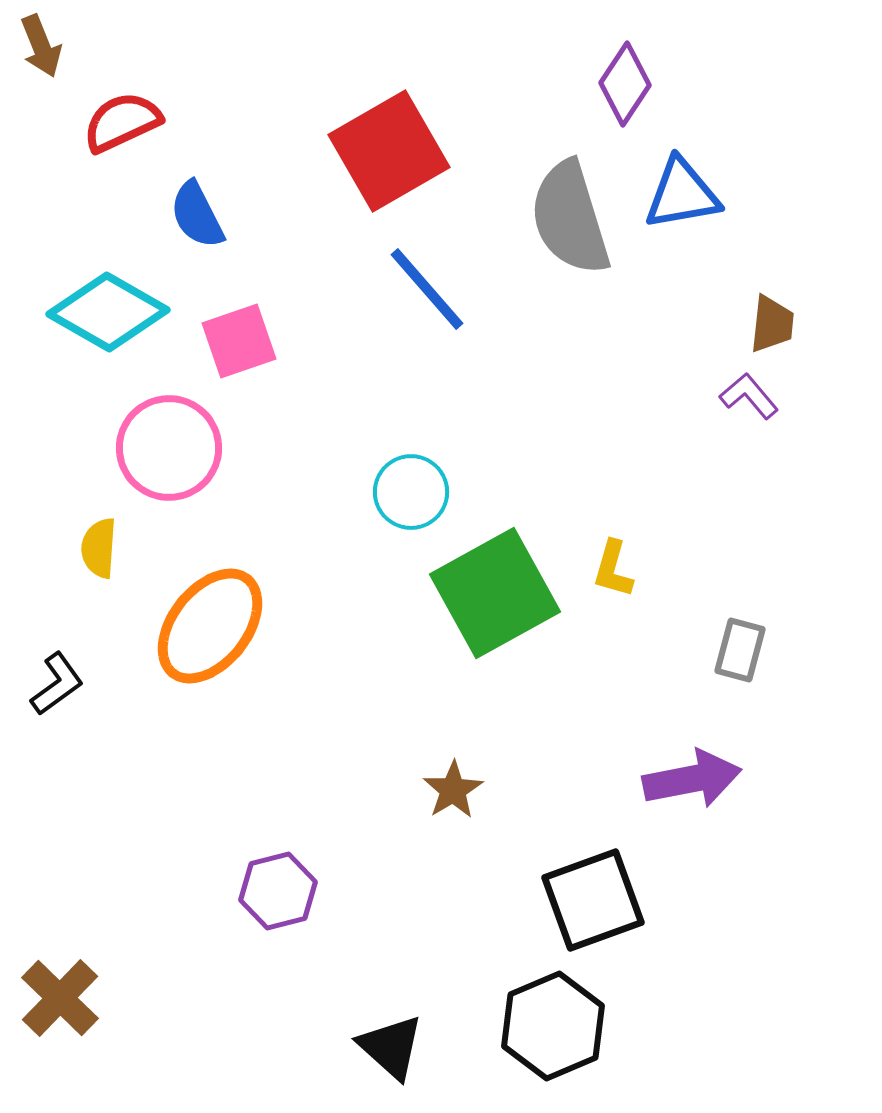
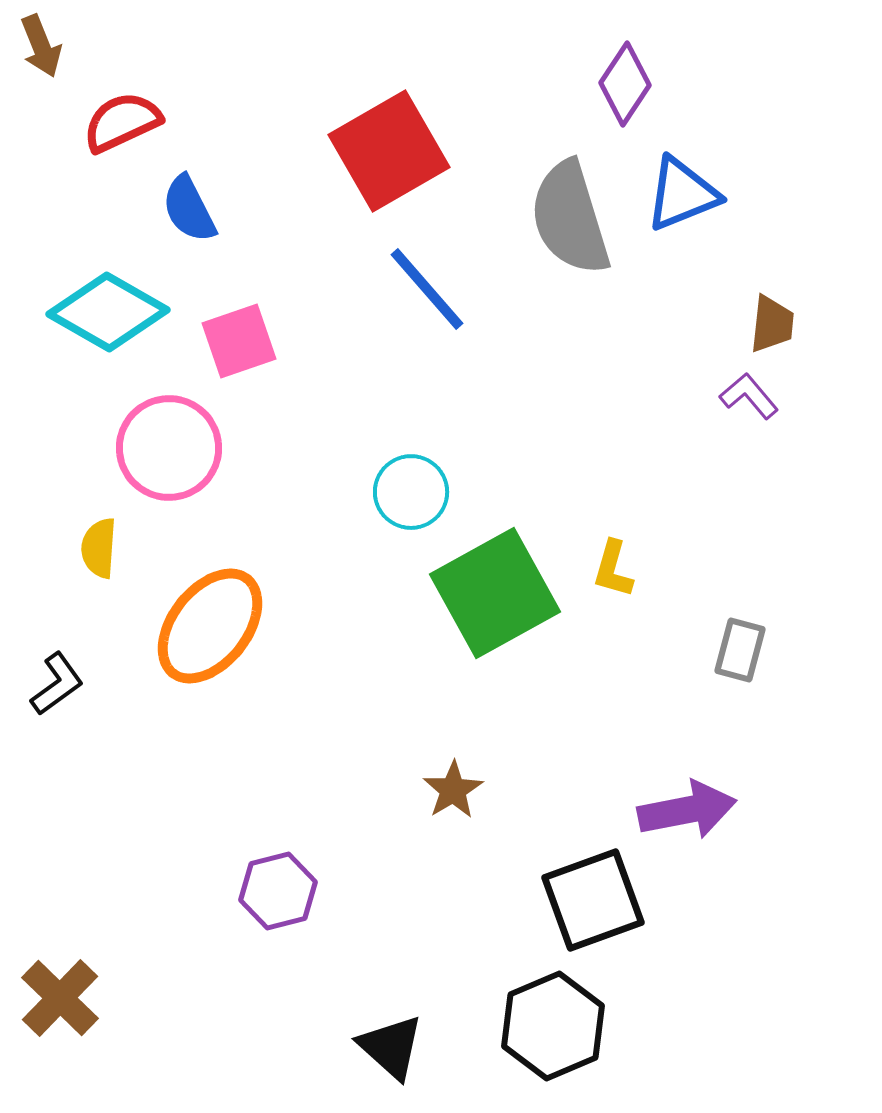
blue triangle: rotated 12 degrees counterclockwise
blue semicircle: moved 8 px left, 6 px up
purple arrow: moved 5 px left, 31 px down
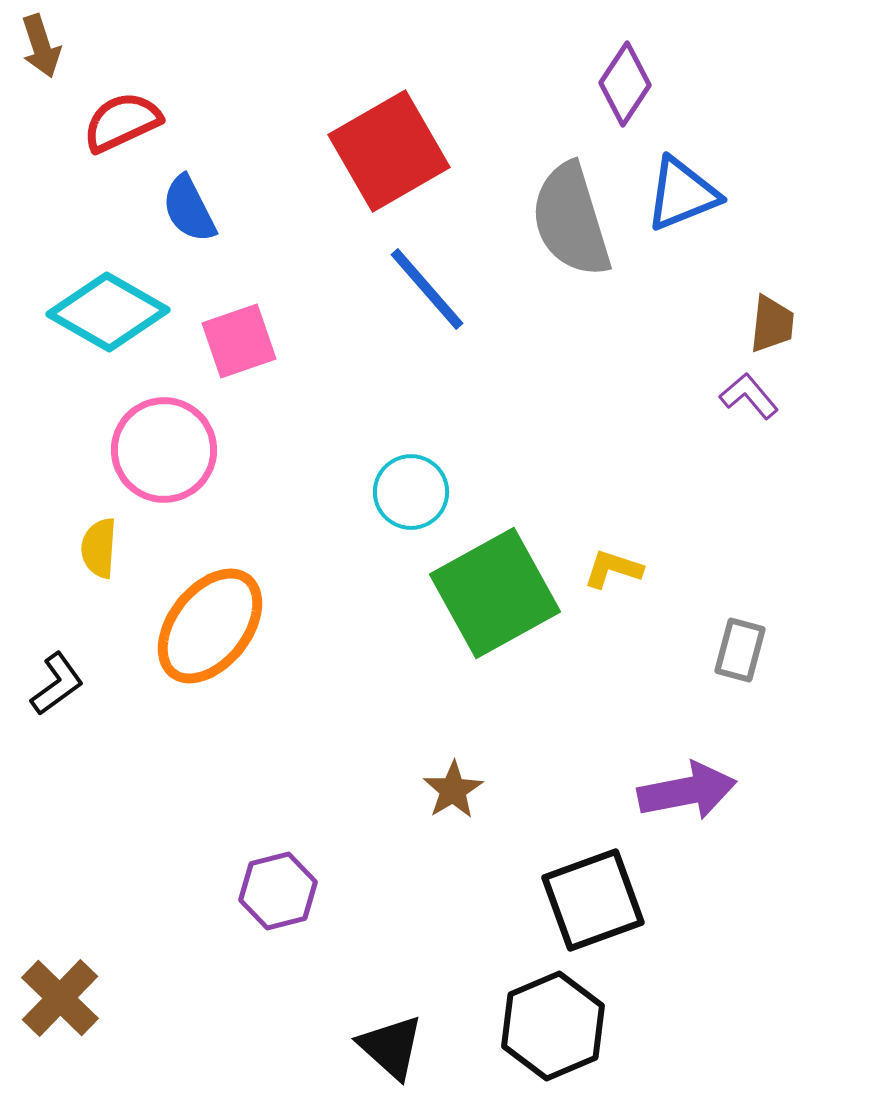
brown arrow: rotated 4 degrees clockwise
gray semicircle: moved 1 px right, 2 px down
pink circle: moved 5 px left, 2 px down
yellow L-shape: rotated 92 degrees clockwise
purple arrow: moved 19 px up
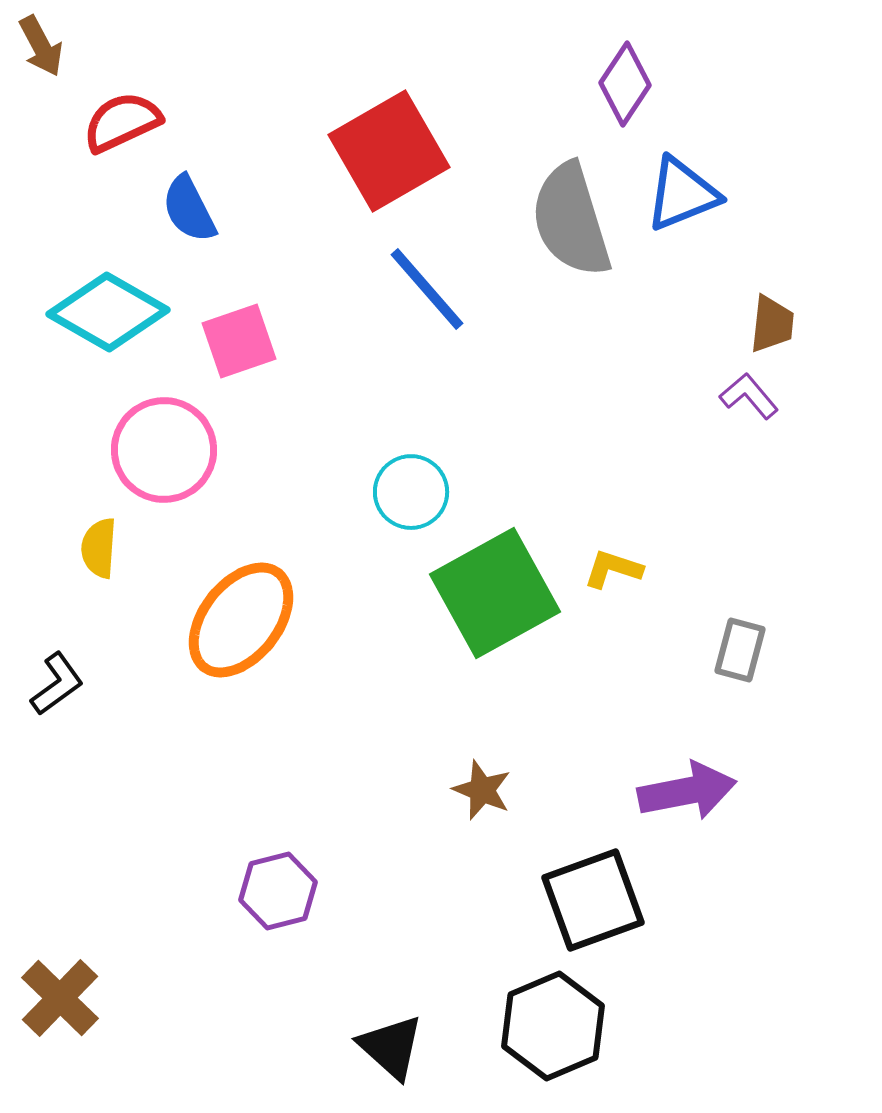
brown arrow: rotated 10 degrees counterclockwise
orange ellipse: moved 31 px right, 6 px up
brown star: moved 29 px right; rotated 18 degrees counterclockwise
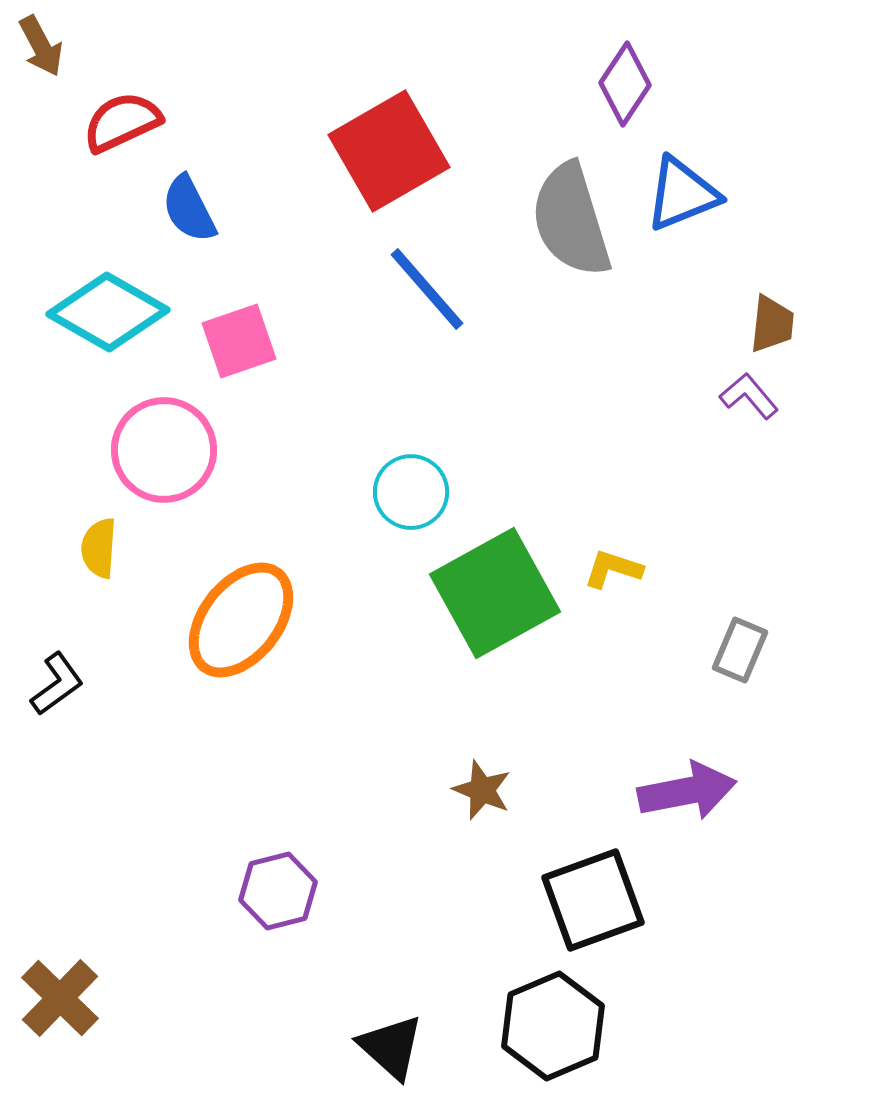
gray rectangle: rotated 8 degrees clockwise
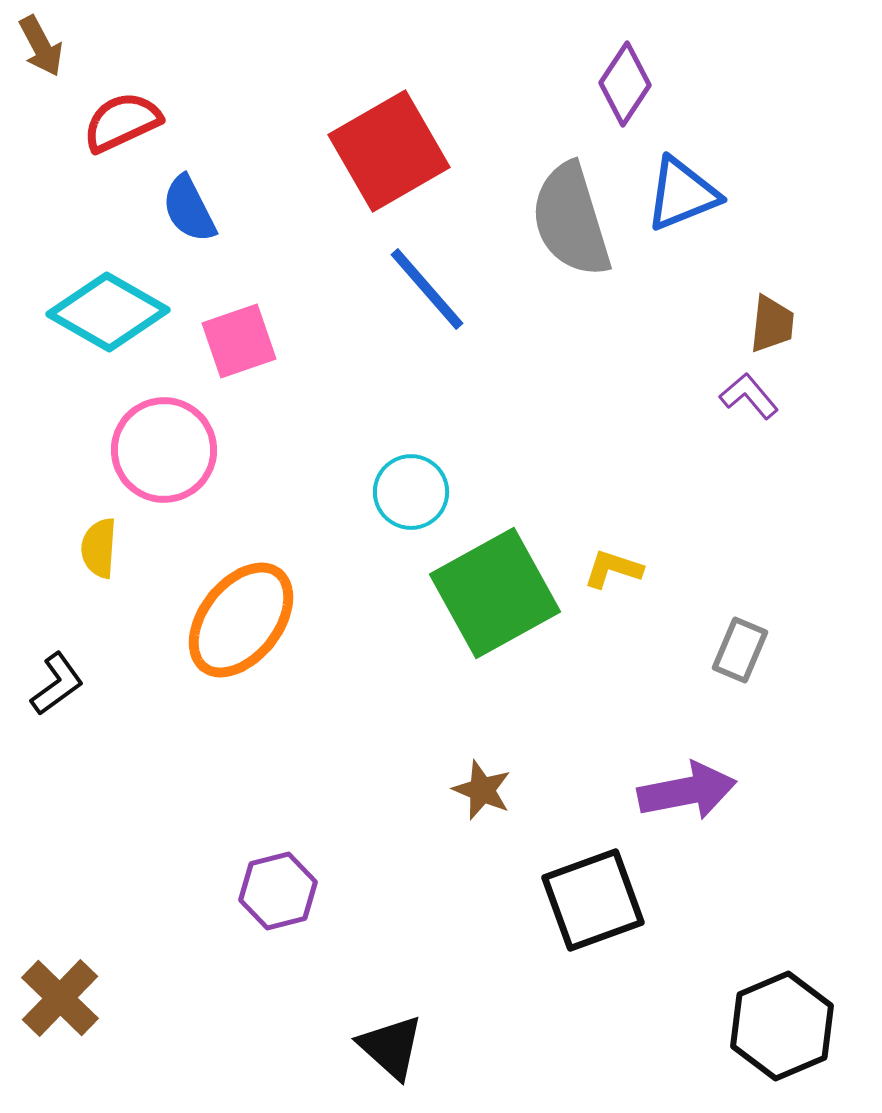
black hexagon: moved 229 px right
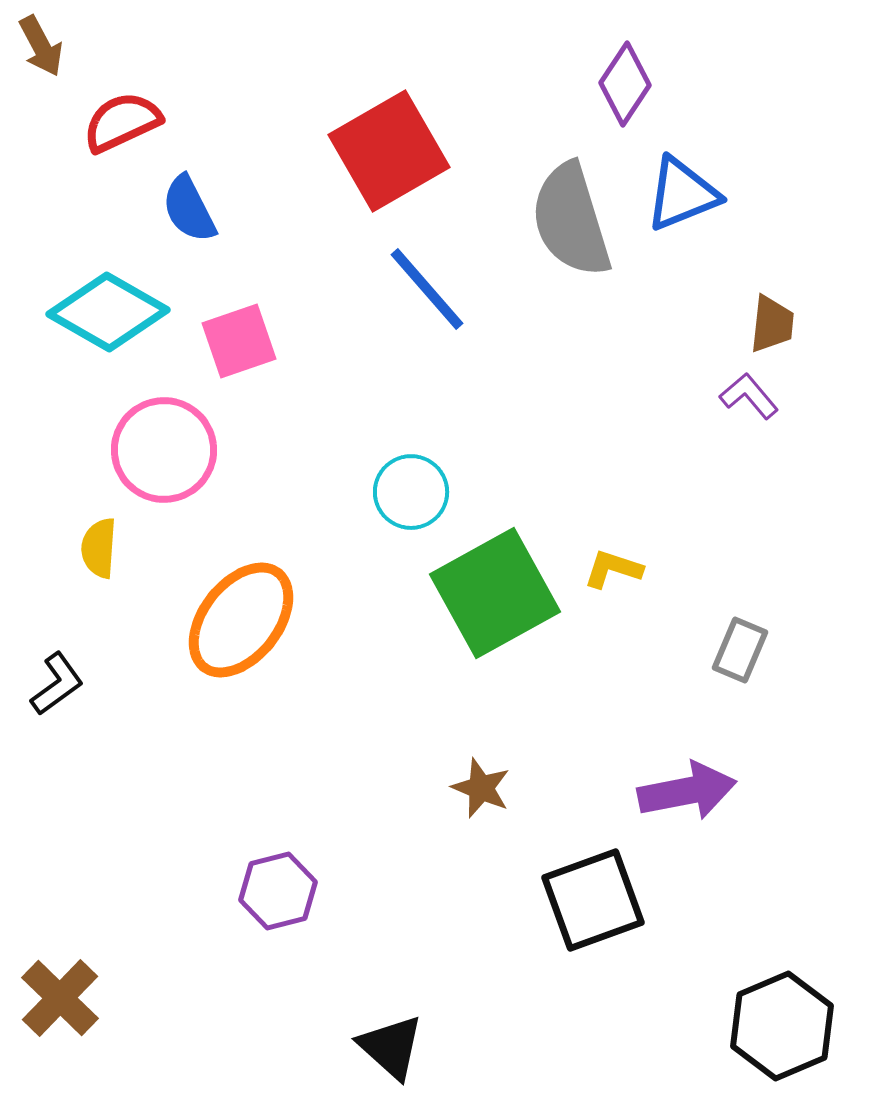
brown star: moved 1 px left, 2 px up
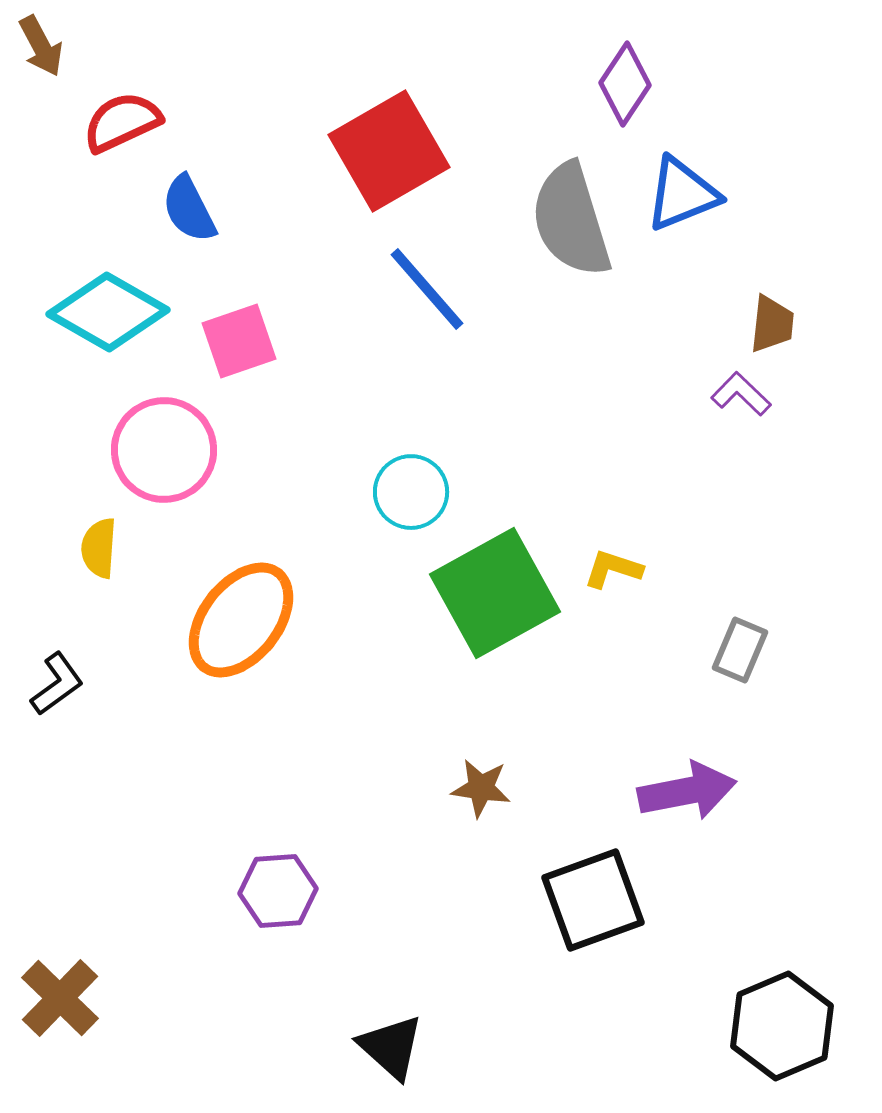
purple L-shape: moved 8 px left, 2 px up; rotated 6 degrees counterclockwise
brown star: rotated 14 degrees counterclockwise
purple hexagon: rotated 10 degrees clockwise
